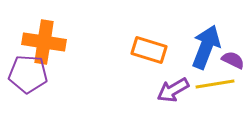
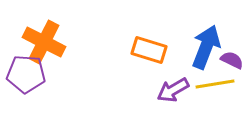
orange cross: rotated 18 degrees clockwise
purple semicircle: moved 1 px left
purple pentagon: moved 2 px left
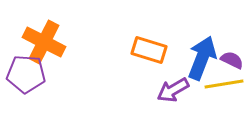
blue arrow: moved 4 px left, 11 px down
yellow line: moved 9 px right
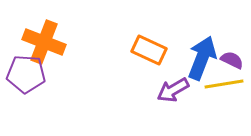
orange cross: rotated 6 degrees counterclockwise
orange rectangle: rotated 8 degrees clockwise
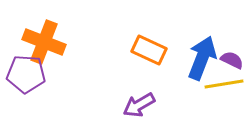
purple arrow: moved 34 px left, 15 px down
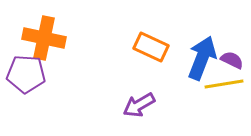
orange cross: moved 4 px up; rotated 9 degrees counterclockwise
orange rectangle: moved 2 px right, 3 px up
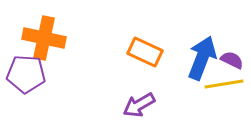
orange rectangle: moved 6 px left, 5 px down
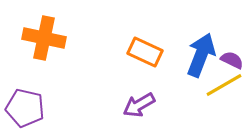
blue arrow: moved 1 px left, 3 px up
purple pentagon: moved 1 px left, 34 px down; rotated 9 degrees clockwise
yellow line: moved 1 px down; rotated 21 degrees counterclockwise
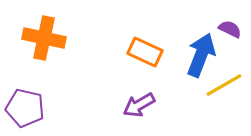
purple semicircle: moved 2 px left, 31 px up
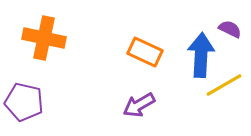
blue arrow: rotated 18 degrees counterclockwise
purple pentagon: moved 1 px left, 6 px up
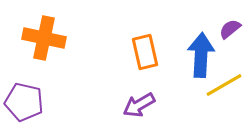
purple semicircle: rotated 65 degrees counterclockwise
orange rectangle: rotated 52 degrees clockwise
